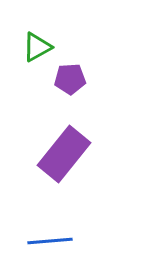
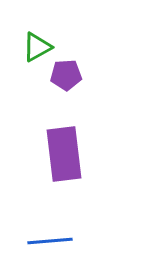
purple pentagon: moved 4 px left, 4 px up
purple rectangle: rotated 46 degrees counterclockwise
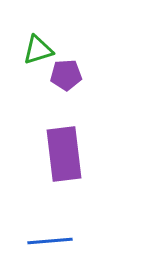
green triangle: moved 1 px right, 3 px down; rotated 12 degrees clockwise
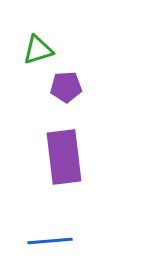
purple pentagon: moved 12 px down
purple rectangle: moved 3 px down
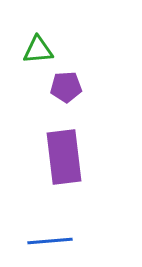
green triangle: rotated 12 degrees clockwise
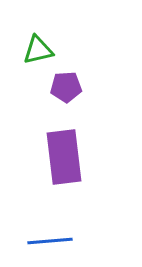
green triangle: rotated 8 degrees counterclockwise
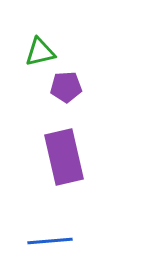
green triangle: moved 2 px right, 2 px down
purple rectangle: rotated 6 degrees counterclockwise
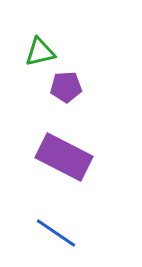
purple rectangle: rotated 50 degrees counterclockwise
blue line: moved 6 px right, 8 px up; rotated 39 degrees clockwise
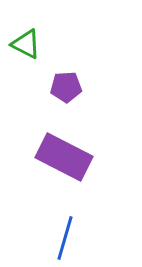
green triangle: moved 14 px left, 8 px up; rotated 40 degrees clockwise
blue line: moved 9 px right, 5 px down; rotated 72 degrees clockwise
